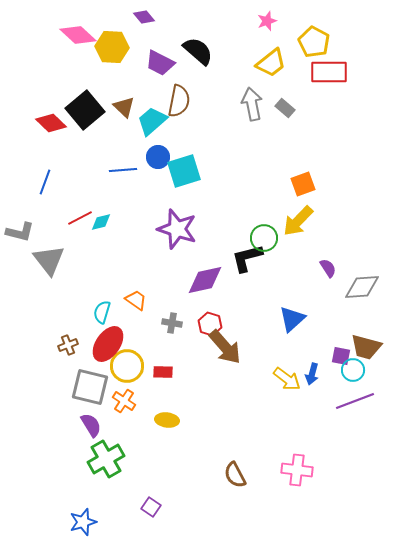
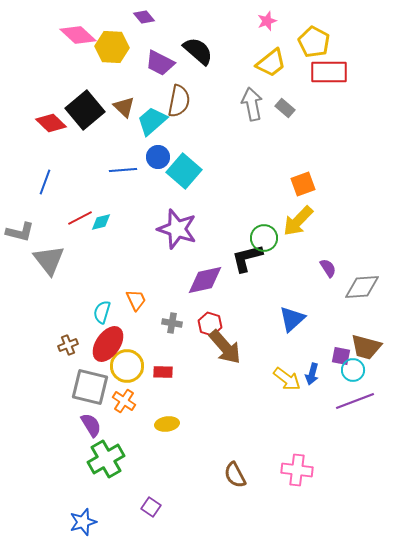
cyan square at (184, 171): rotated 32 degrees counterclockwise
orange trapezoid at (136, 300): rotated 30 degrees clockwise
yellow ellipse at (167, 420): moved 4 px down; rotated 15 degrees counterclockwise
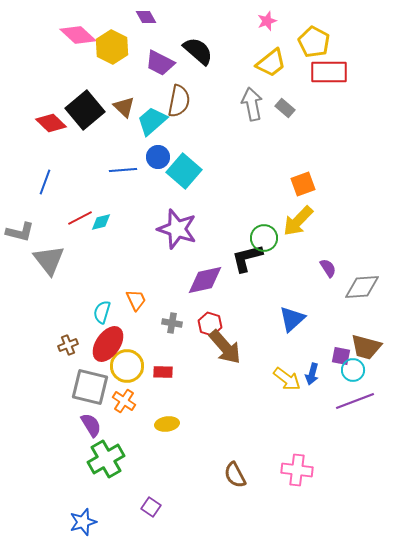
purple diamond at (144, 17): moved 2 px right; rotated 10 degrees clockwise
yellow hexagon at (112, 47): rotated 24 degrees clockwise
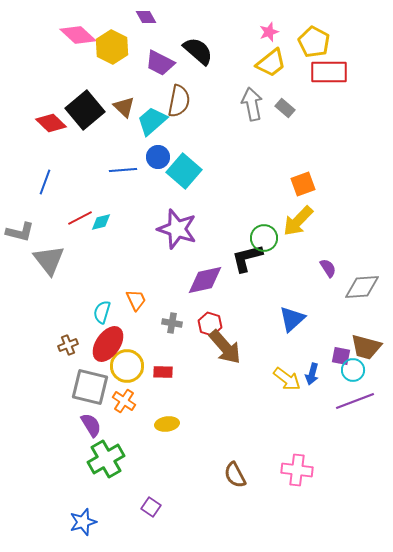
pink star at (267, 21): moved 2 px right, 11 px down
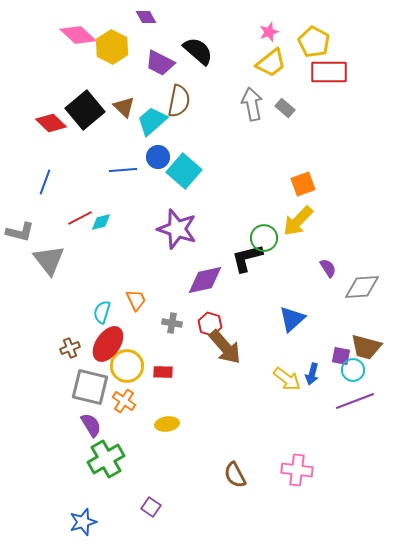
brown cross at (68, 345): moved 2 px right, 3 px down
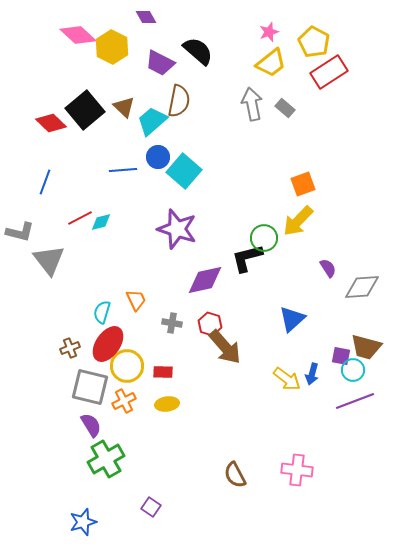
red rectangle at (329, 72): rotated 33 degrees counterclockwise
orange cross at (124, 401): rotated 30 degrees clockwise
yellow ellipse at (167, 424): moved 20 px up
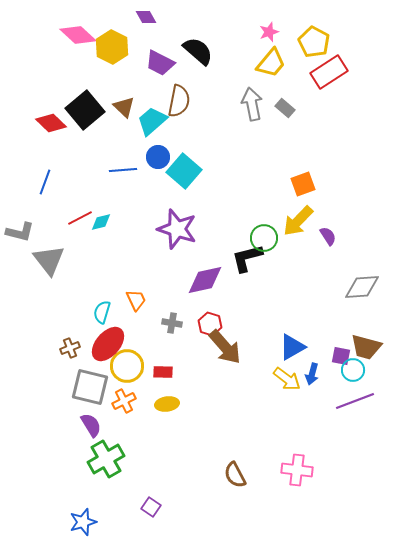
yellow trapezoid at (271, 63): rotated 12 degrees counterclockwise
purple semicircle at (328, 268): moved 32 px up
blue triangle at (292, 319): moved 28 px down; rotated 12 degrees clockwise
red ellipse at (108, 344): rotated 6 degrees clockwise
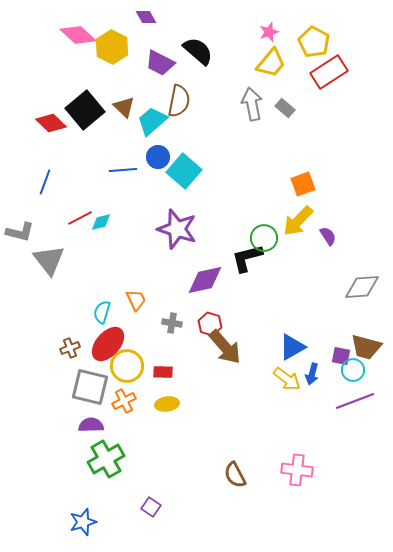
purple semicircle at (91, 425): rotated 60 degrees counterclockwise
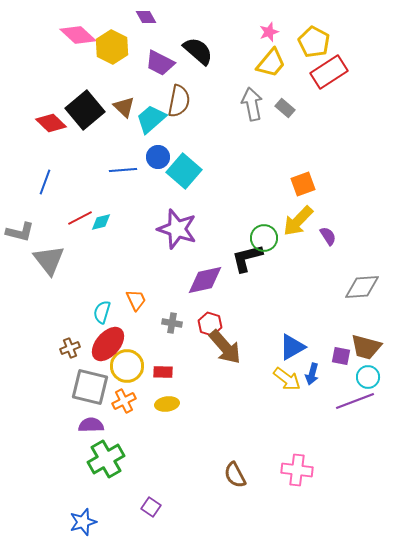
cyan trapezoid at (152, 121): moved 1 px left, 2 px up
cyan circle at (353, 370): moved 15 px right, 7 px down
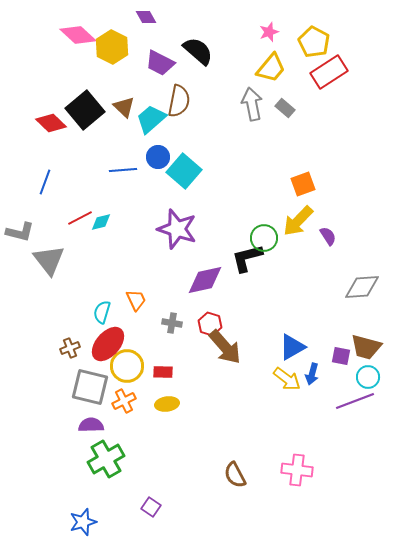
yellow trapezoid at (271, 63): moved 5 px down
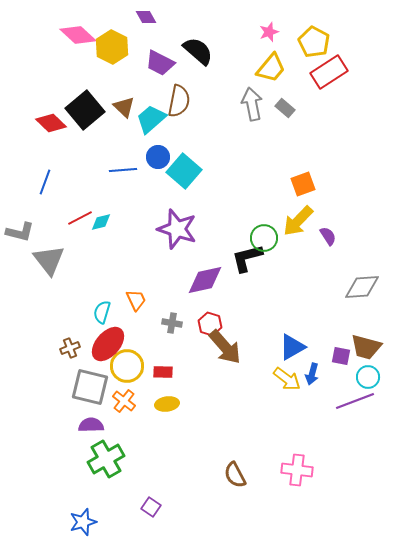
orange cross at (124, 401): rotated 25 degrees counterclockwise
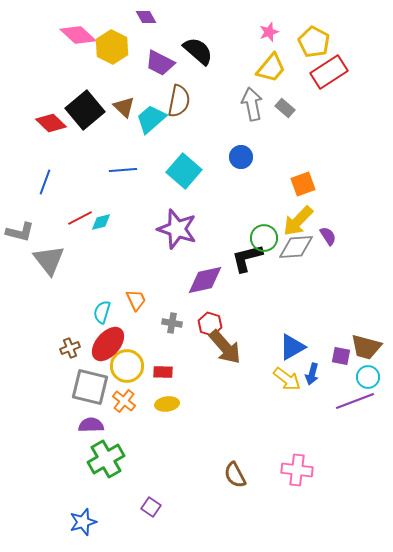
blue circle at (158, 157): moved 83 px right
gray diamond at (362, 287): moved 66 px left, 40 px up
